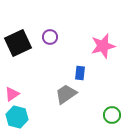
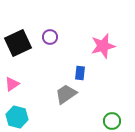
pink triangle: moved 10 px up
green circle: moved 6 px down
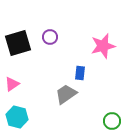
black square: rotated 8 degrees clockwise
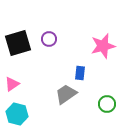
purple circle: moved 1 px left, 2 px down
cyan hexagon: moved 3 px up
green circle: moved 5 px left, 17 px up
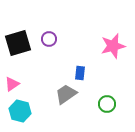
pink star: moved 10 px right
cyan hexagon: moved 3 px right, 3 px up
